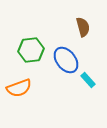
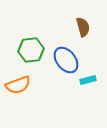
cyan rectangle: rotated 63 degrees counterclockwise
orange semicircle: moved 1 px left, 3 px up
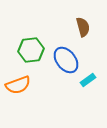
cyan rectangle: rotated 21 degrees counterclockwise
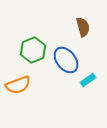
green hexagon: moved 2 px right; rotated 15 degrees counterclockwise
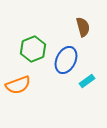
green hexagon: moved 1 px up
blue ellipse: rotated 64 degrees clockwise
cyan rectangle: moved 1 px left, 1 px down
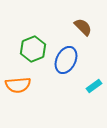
brown semicircle: rotated 30 degrees counterclockwise
cyan rectangle: moved 7 px right, 5 px down
orange semicircle: rotated 15 degrees clockwise
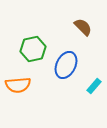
green hexagon: rotated 10 degrees clockwise
blue ellipse: moved 5 px down
cyan rectangle: rotated 14 degrees counterclockwise
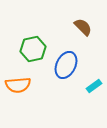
cyan rectangle: rotated 14 degrees clockwise
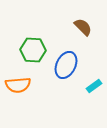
green hexagon: moved 1 px down; rotated 15 degrees clockwise
